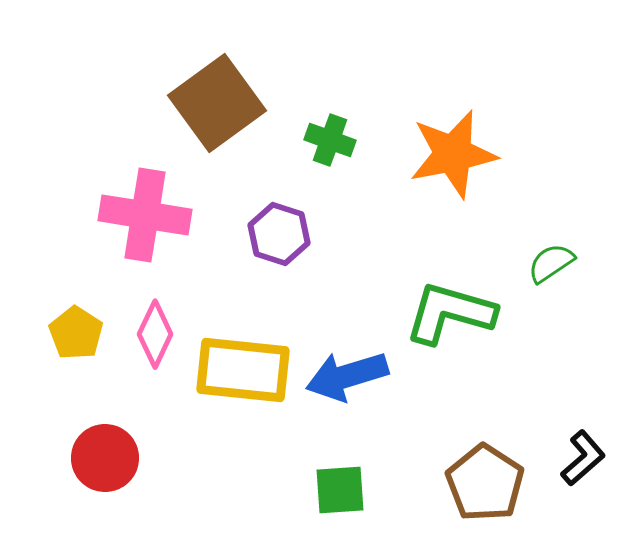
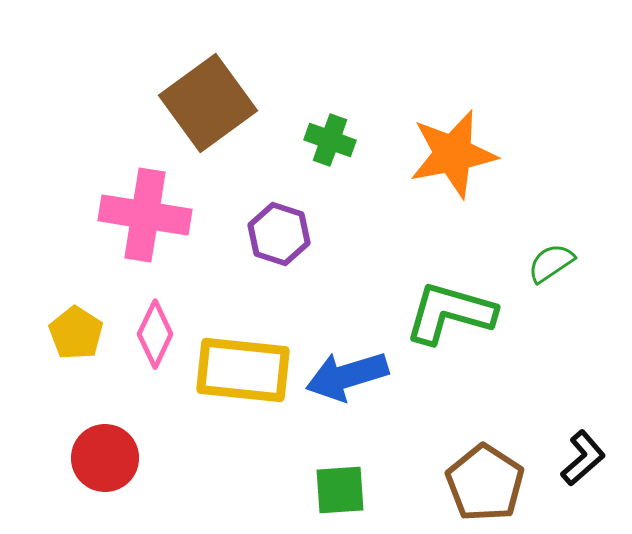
brown square: moved 9 px left
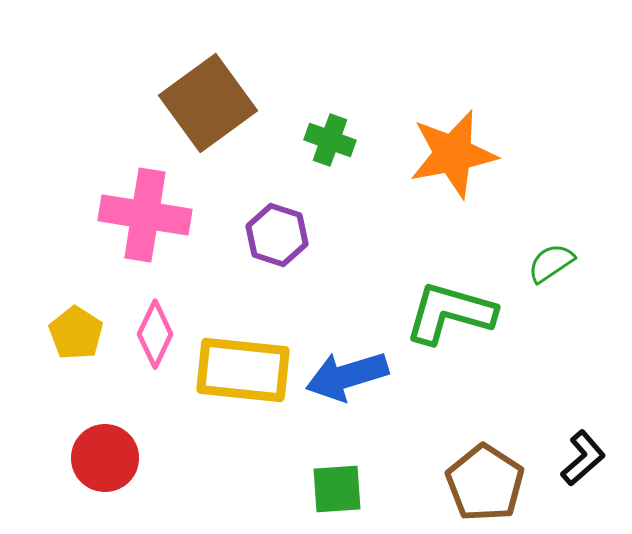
purple hexagon: moved 2 px left, 1 px down
green square: moved 3 px left, 1 px up
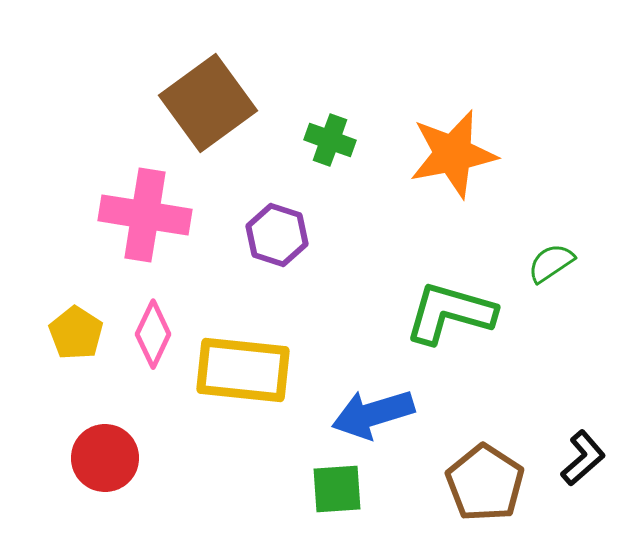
pink diamond: moved 2 px left
blue arrow: moved 26 px right, 38 px down
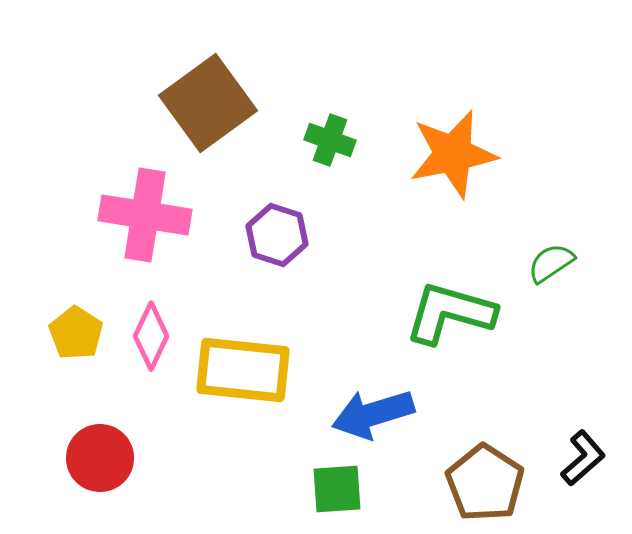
pink diamond: moved 2 px left, 2 px down
red circle: moved 5 px left
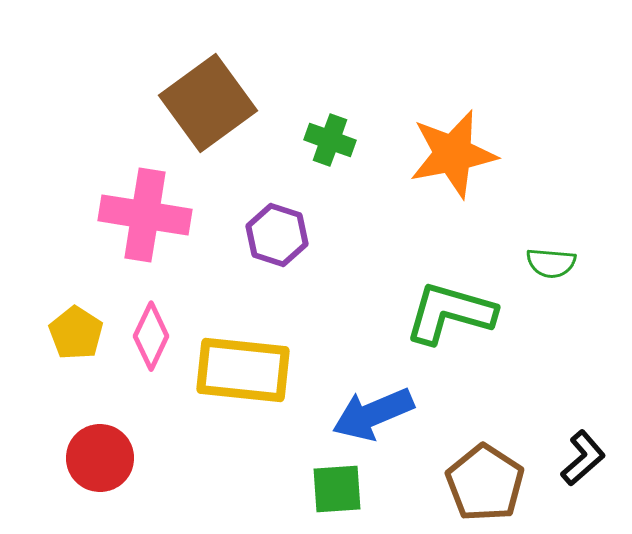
green semicircle: rotated 141 degrees counterclockwise
blue arrow: rotated 6 degrees counterclockwise
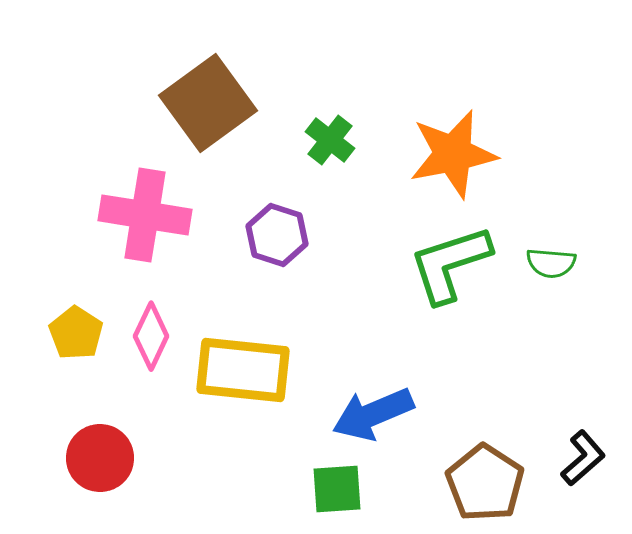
green cross: rotated 18 degrees clockwise
green L-shape: moved 49 px up; rotated 34 degrees counterclockwise
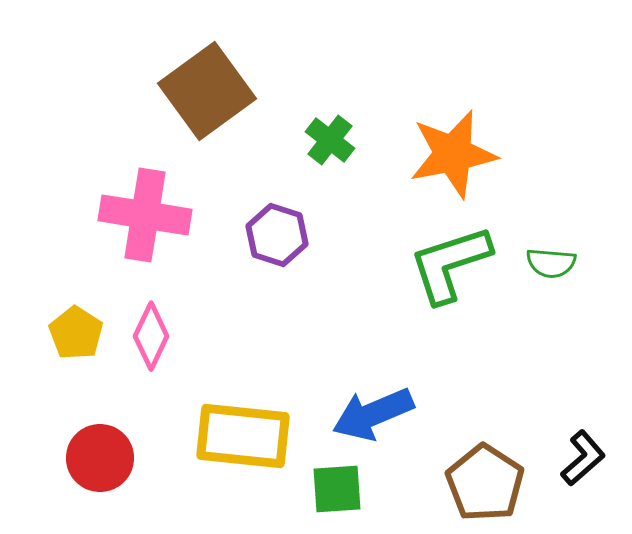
brown square: moved 1 px left, 12 px up
yellow rectangle: moved 66 px down
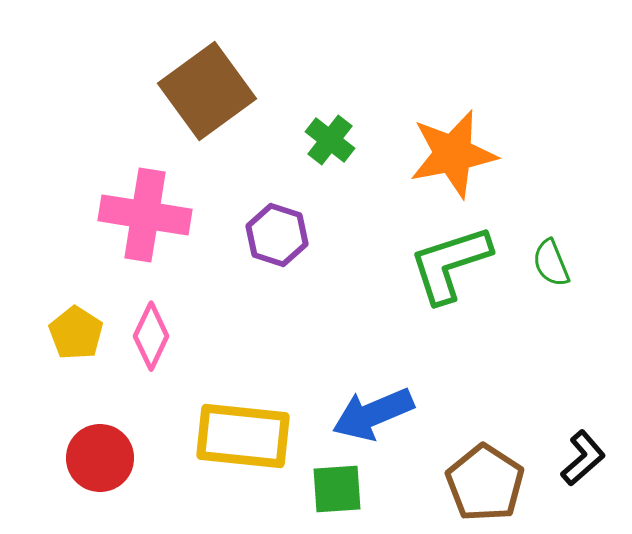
green semicircle: rotated 63 degrees clockwise
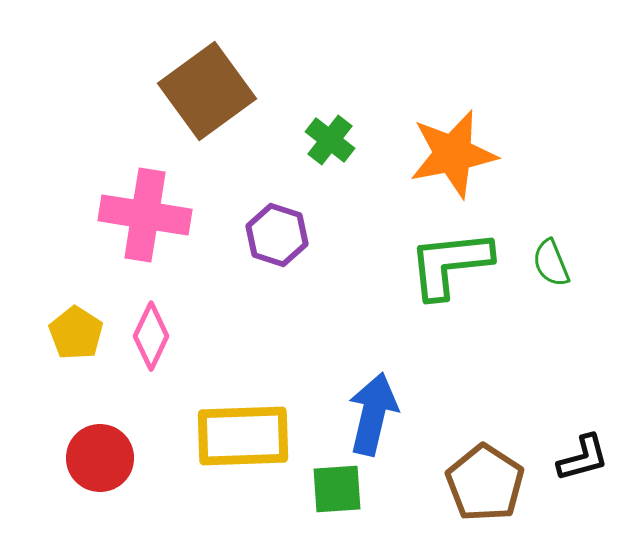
green L-shape: rotated 12 degrees clockwise
blue arrow: rotated 126 degrees clockwise
yellow rectangle: rotated 8 degrees counterclockwise
black L-shape: rotated 26 degrees clockwise
